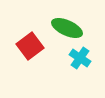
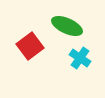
green ellipse: moved 2 px up
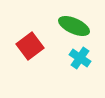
green ellipse: moved 7 px right
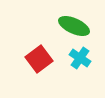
red square: moved 9 px right, 13 px down
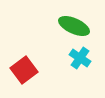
red square: moved 15 px left, 11 px down
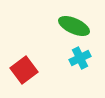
cyan cross: rotated 30 degrees clockwise
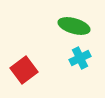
green ellipse: rotated 8 degrees counterclockwise
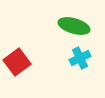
red square: moved 7 px left, 8 px up
